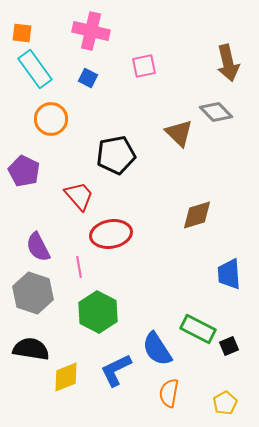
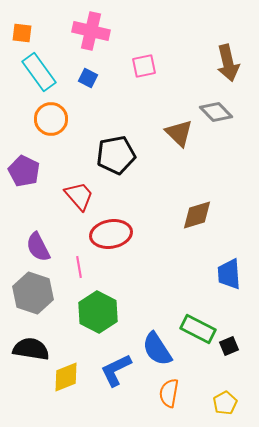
cyan rectangle: moved 4 px right, 3 px down
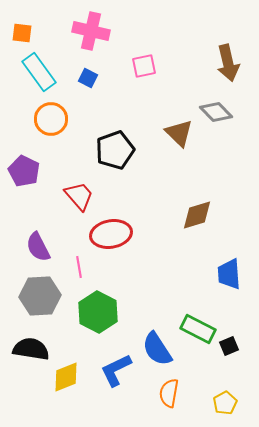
black pentagon: moved 1 px left, 5 px up; rotated 9 degrees counterclockwise
gray hexagon: moved 7 px right, 3 px down; rotated 21 degrees counterclockwise
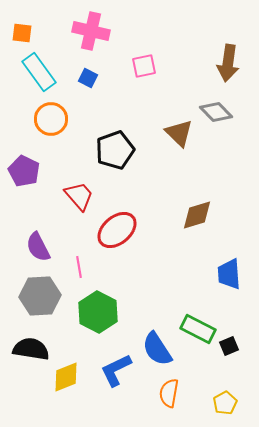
brown arrow: rotated 21 degrees clockwise
red ellipse: moved 6 px right, 4 px up; rotated 30 degrees counterclockwise
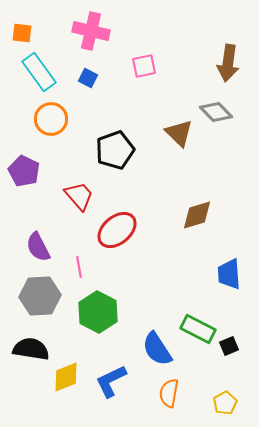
blue L-shape: moved 5 px left, 11 px down
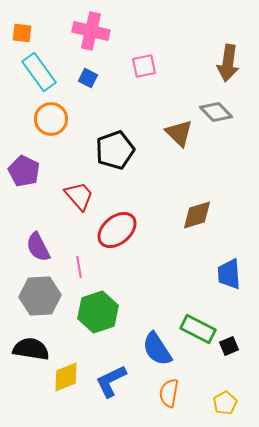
green hexagon: rotated 15 degrees clockwise
